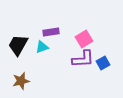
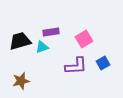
black trapezoid: moved 2 px right, 4 px up; rotated 45 degrees clockwise
purple L-shape: moved 7 px left, 7 px down
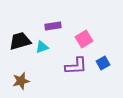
purple rectangle: moved 2 px right, 6 px up
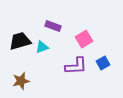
purple rectangle: rotated 28 degrees clockwise
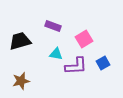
cyan triangle: moved 14 px right, 7 px down; rotated 32 degrees clockwise
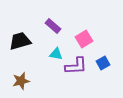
purple rectangle: rotated 21 degrees clockwise
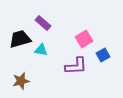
purple rectangle: moved 10 px left, 3 px up
black trapezoid: moved 2 px up
cyan triangle: moved 15 px left, 4 px up
blue square: moved 8 px up
